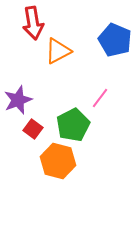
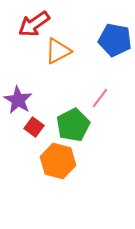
red arrow: moved 1 px right, 1 px down; rotated 64 degrees clockwise
blue pentagon: rotated 12 degrees counterclockwise
purple star: rotated 20 degrees counterclockwise
red square: moved 1 px right, 2 px up
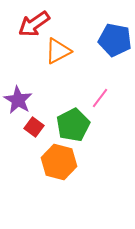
orange hexagon: moved 1 px right, 1 px down
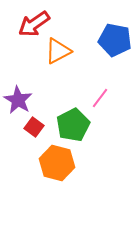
orange hexagon: moved 2 px left, 1 px down
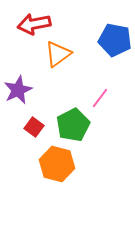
red arrow: rotated 24 degrees clockwise
orange triangle: moved 3 px down; rotated 8 degrees counterclockwise
purple star: moved 10 px up; rotated 16 degrees clockwise
orange hexagon: moved 1 px down
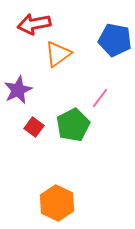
orange hexagon: moved 39 px down; rotated 12 degrees clockwise
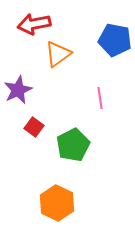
pink line: rotated 45 degrees counterclockwise
green pentagon: moved 20 px down
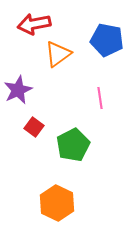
blue pentagon: moved 8 px left
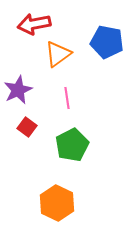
blue pentagon: moved 2 px down
pink line: moved 33 px left
red square: moved 7 px left
green pentagon: moved 1 px left
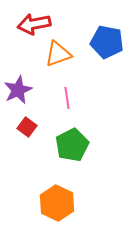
orange triangle: rotated 16 degrees clockwise
